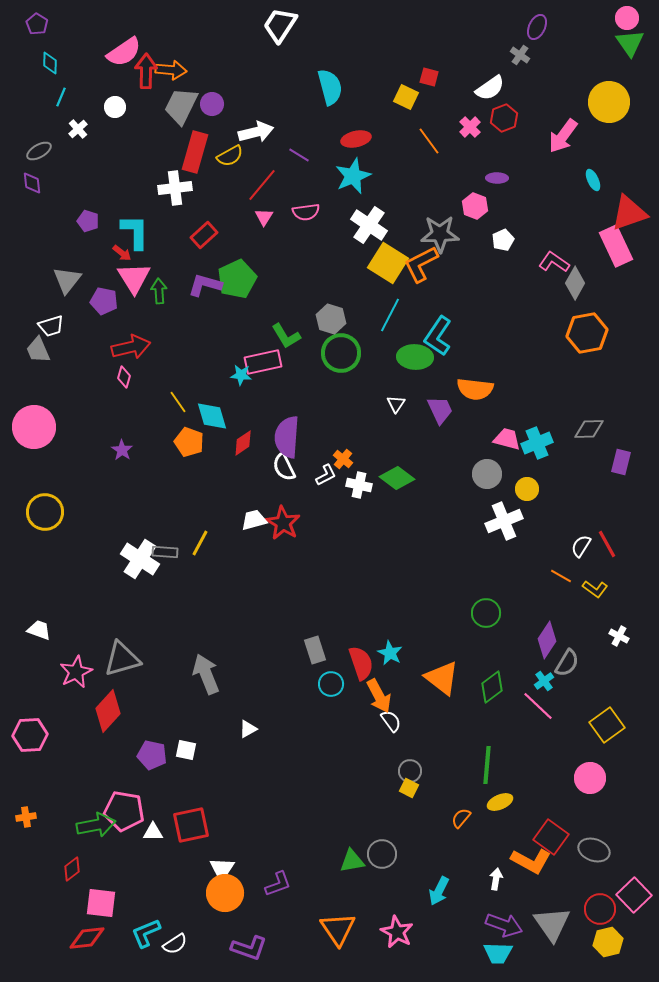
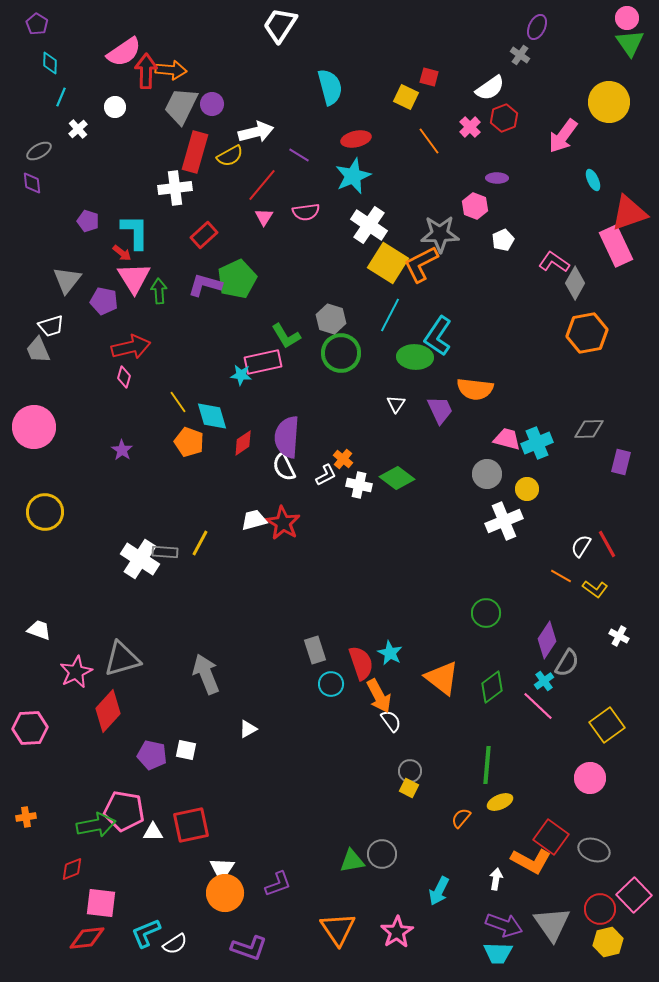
pink hexagon at (30, 735): moved 7 px up
red diamond at (72, 869): rotated 15 degrees clockwise
pink star at (397, 932): rotated 12 degrees clockwise
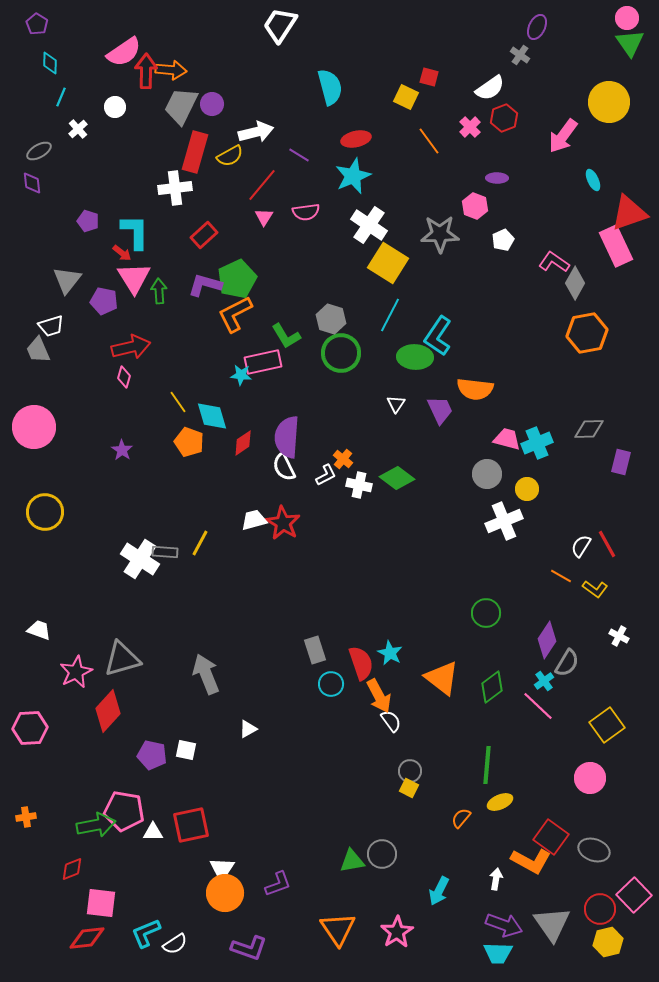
orange L-shape at (421, 264): moved 186 px left, 50 px down
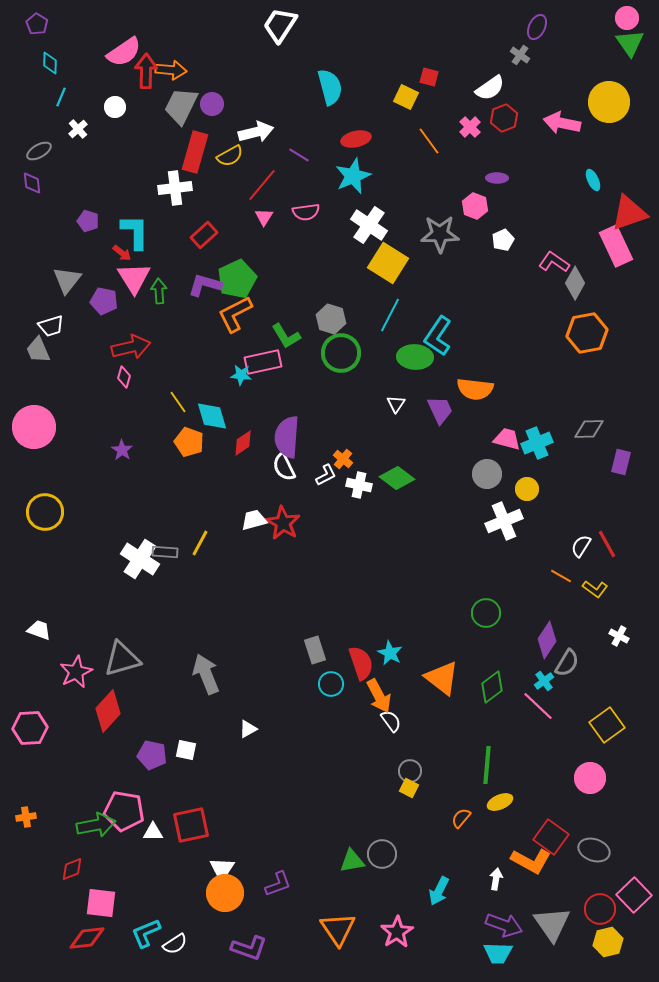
pink arrow at (563, 136): moved 1 px left, 13 px up; rotated 66 degrees clockwise
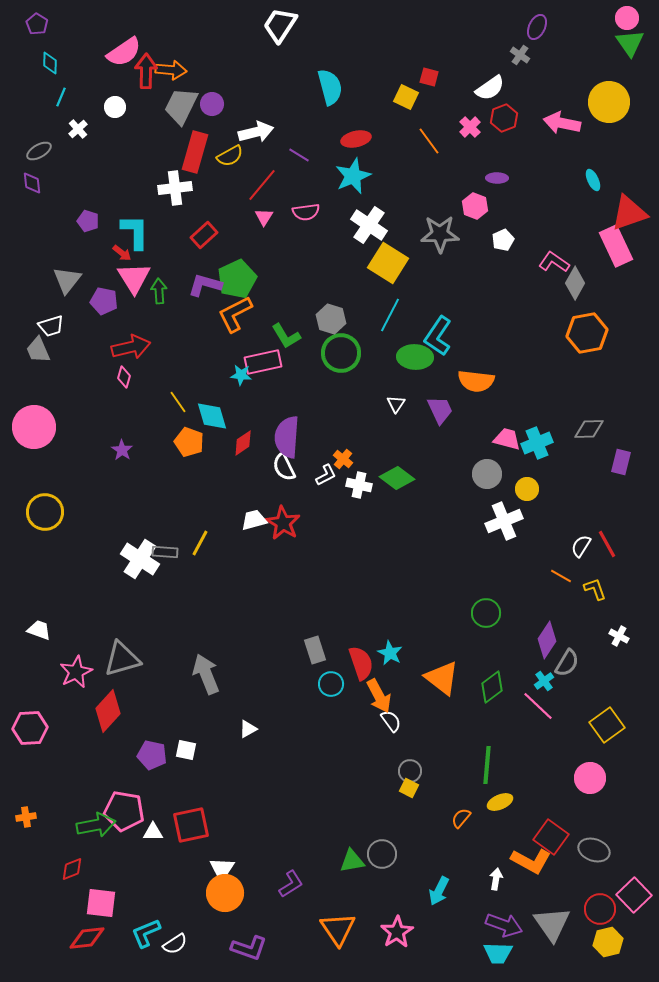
orange semicircle at (475, 389): moved 1 px right, 8 px up
yellow L-shape at (595, 589): rotated 145 degrees counterclockwise
purple L-shape at (278, 884): moved 13 px right; rotated 12 degrees counterclockwise
